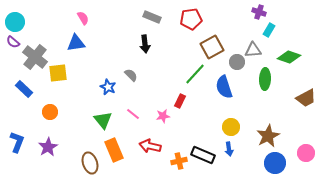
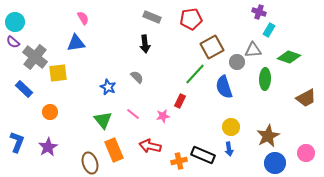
gray semicircle: moved 6 px right, 2 px down
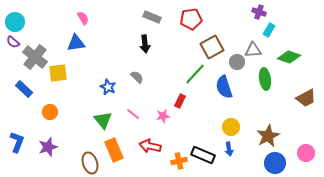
green ellipse: rotated 10 degrees counterclockwise
purple star: rotated 12 degrees clockwise
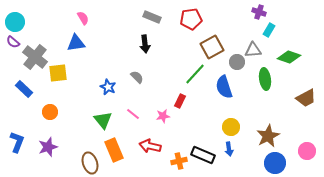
pink circle: moved 1 px right, 2 px up
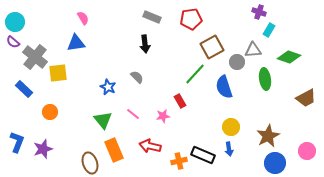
red rectangle: rotated 56 degrees counterclockwise
purple star: moved 5 px left, 2 px down
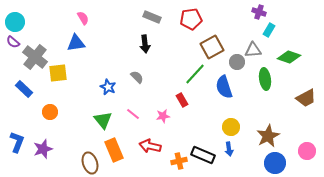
red rectangle: moved 2 px right, 1 px up
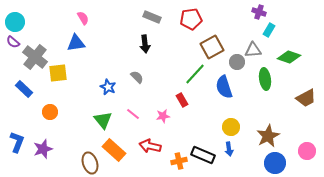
orange rectangle: rotated 25 degrees counterclockwise
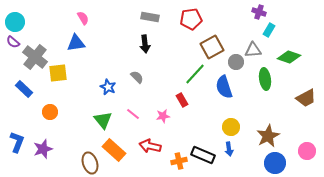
gray rectangle: moved 2 px left; rotated 12 degrees counterclockwise
gray circle: moved 1 px left
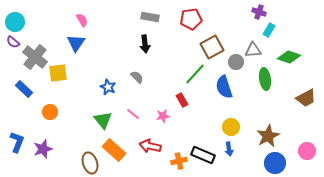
pink semicircle: moved 1 px left, 2 px down
blue triangle: rotated 48 degrees counterclockwise
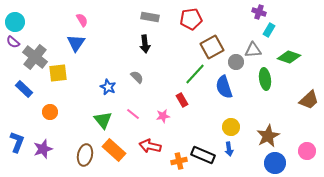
brown trapezoid: moved 3 px right, 2 px down; rotated 15 degrees counterclockwise
brown ellipse: moved 5 px left, 8 px up; rotated 30 degrees clockwise
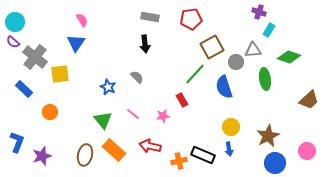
yellow square: moved 2 px right, 1 px down
purple star: moved 1 px left, 7 px down
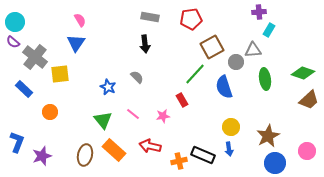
purple cross: rotated 24 degrees counterclockwise
pink semicircle: moved 2 px left
green diamond: moved 14 px right, 16 px down
